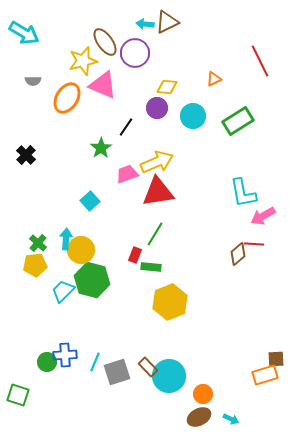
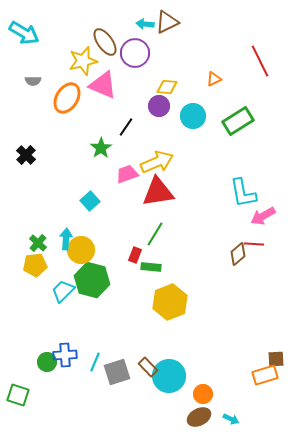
purple circle at (157, 108): moved 2 px right, 2 px up
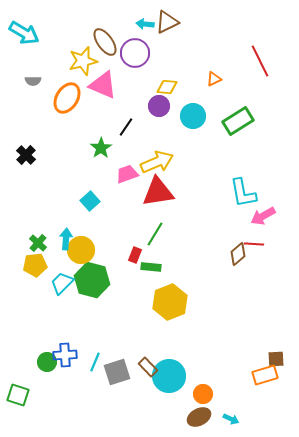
cyan trapezoid at (63, 291): moved 1 px left, 8 px up
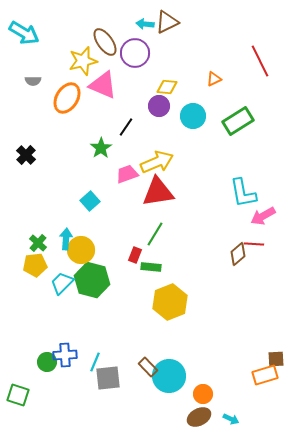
gray square at (117, 372): moved 9 px left, 6 px down; rotated 12 degrees clockwise
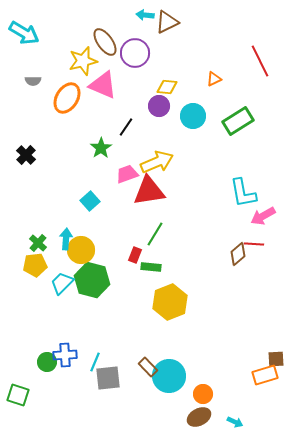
cyan arrow at (145, 24): moved 9 px up
red triangle at (158, 192): moved 9 px left, 1 px up
cyan arrow at (231, 419): moved 4 px right, 3 px down
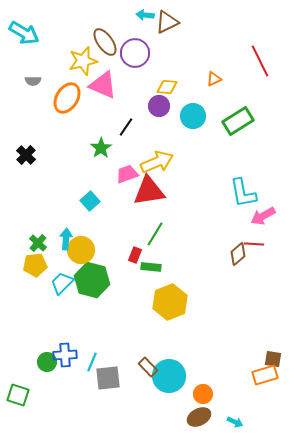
brown square at (276, 359): moved 3 px left; rotated 12 degrees clockwise
cyan line at (95, 362): moved 3 px left
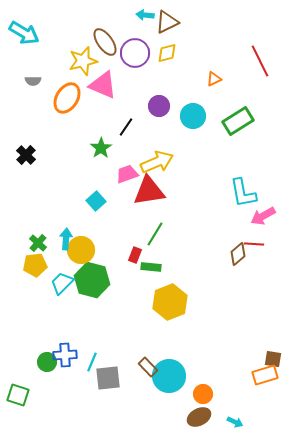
yellow diamond at (167, 87): moved 34 px up; rotated 20 degrees counterclockwise
cyan square at (90, 201): moved 6 px right
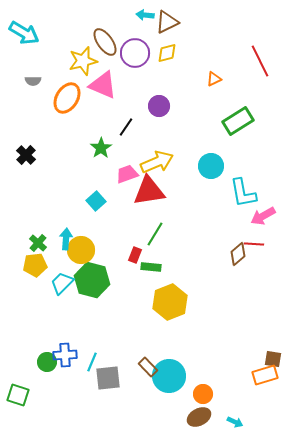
cyan circle at (193, 116): moved 18 px right, 50 px down
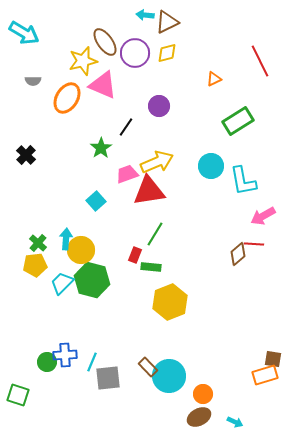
cyan L-shape at (243, 193): moved 12 px up
